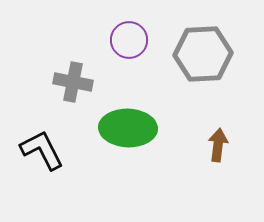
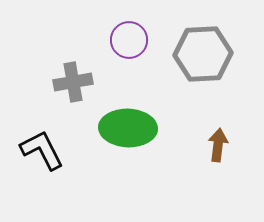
gray cross: rotated 21 degrees counterclockwise
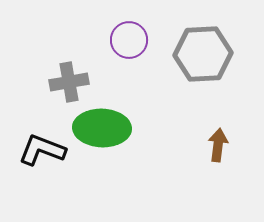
gray cross: moved 4 px left
green ellipse: moved 26 px left
black L-shape: rotated 42 degrees counterclockwise
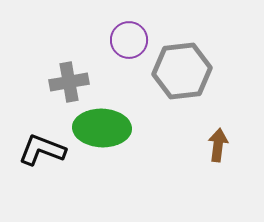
gray hexagon: moved 21 px left, 17 px down; rotated 4 degrees counterclockwise
